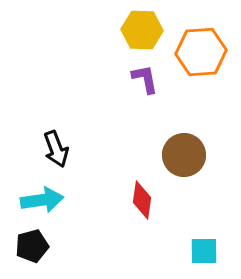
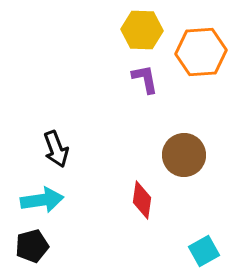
cyan square: rotated 28 degrees counterclockwise
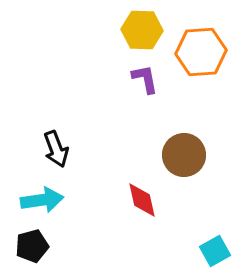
red diamond: rotated 21 degrees counterclockwise
cyan square: moved 11 px right
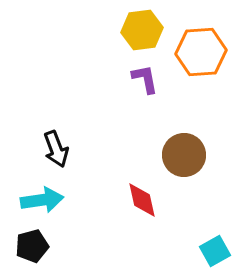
yellow hexagon: rotated 9 degrees counterclockwise
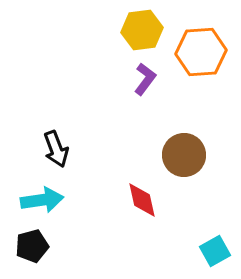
purple L-shape: rotated 48 degrees clockwise
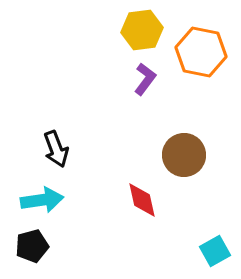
orange hexagon: rotated 15 degrees clockwise
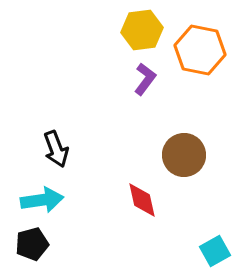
orange hexagon: moved 1 px left, 2 px up
black pentagon: moved 2 px up
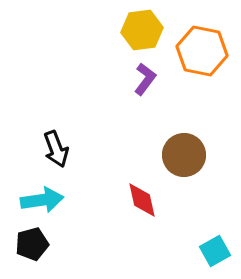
orange hexagon: moved 2 px right, 1 px down
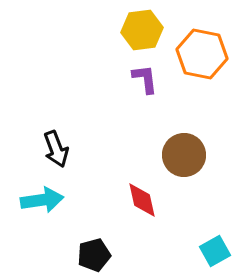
orange hexagon: moved 3 px down
purple L-shape: rotated 44 degrees counterclockwise
black pentagon: moved 62 px right, 11 px down
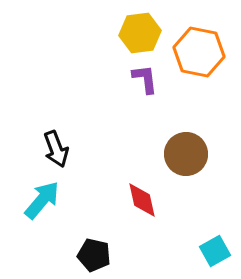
yellow hexagon: moved 2 px left, 3 px down
orange hexagon: moved 3 px left, 2 px up
brown circle: moved 2 px right, 1 px up
cyan arrow: rotated 42 degrees counterclockwise
black pentagon: rotated 28 degrees clockwise
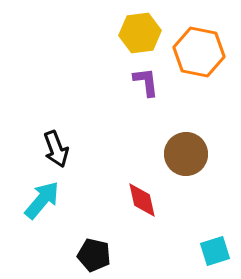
purple L-shape: moved 1 px right, 3 px down
cyan square: rotated 12 degrees clockwise
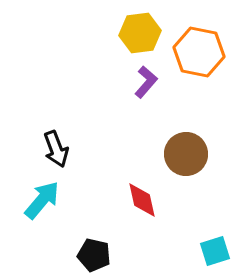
purple L-shape: rotated 48 degrees clockwise
